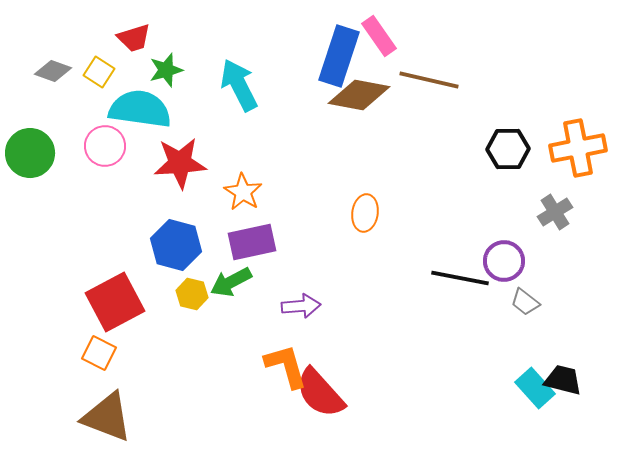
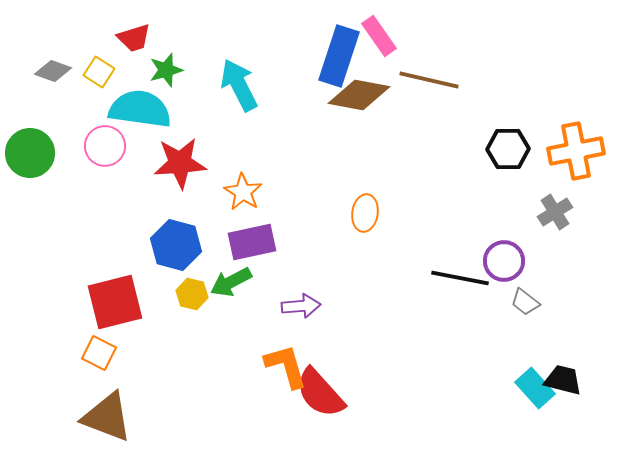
orange cross: moved 2 px left, 3 px down
red square: rotated 14 degrees clockwise
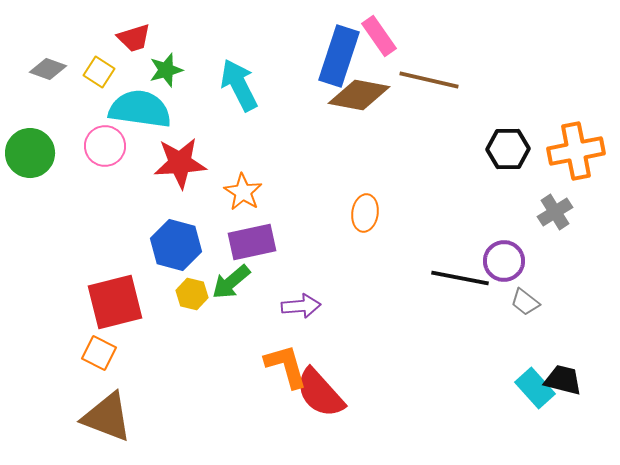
gray diamond: moved 5 px left, 2 px up
green arrow: rotated 12 degrees counterclockwise
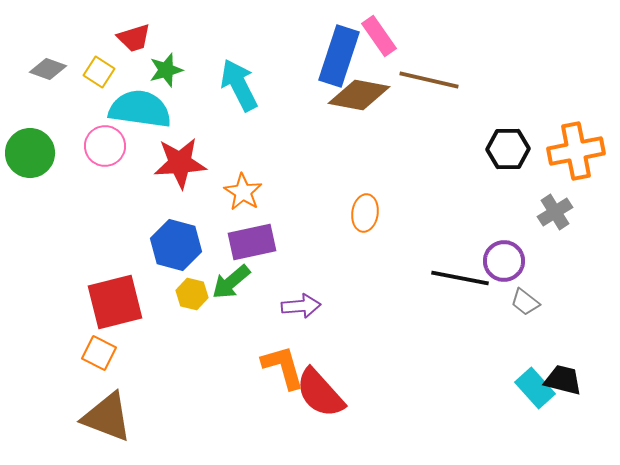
orange L-shape: moved 3 px left, 1 px down
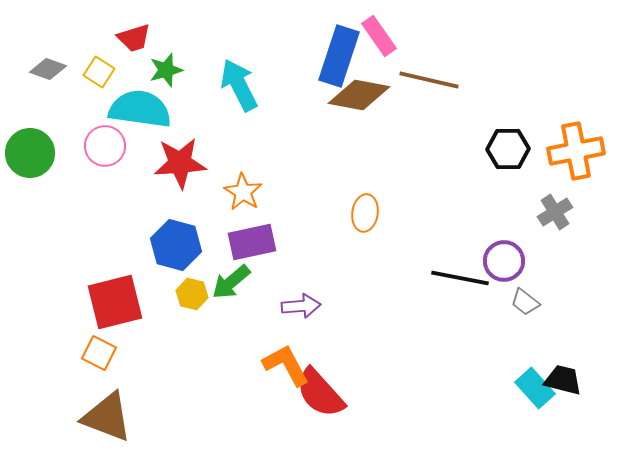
orange L-shape: moved 3 px right, 2 px up; rotated 12 degrees counterclockwise
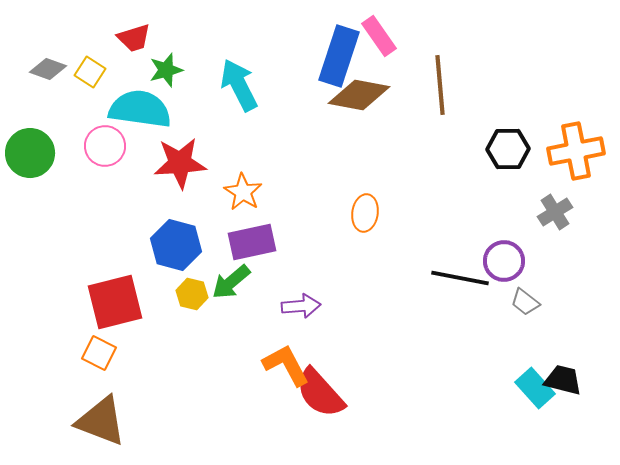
yellow square: moved 9 px left
brown line: moved 11 px right, 5 px down; rotated 72 degrees clockwise
brown triangle: moved 6 px left, 4 px down
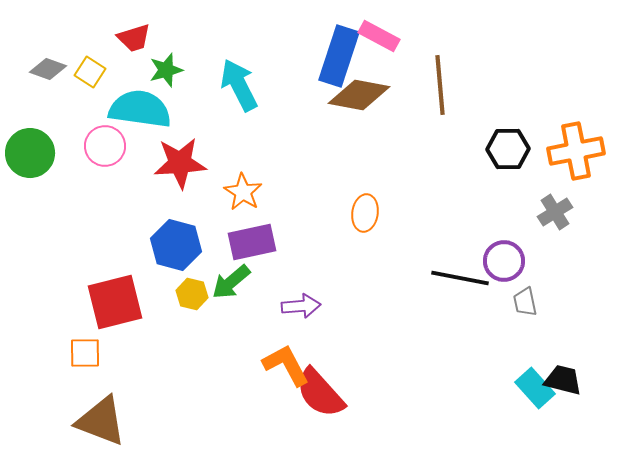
pink rectangle: rotated 27 degrees counterclockwise
gray trapezoid: rotated 40 degrees clockwise
orange square: moved 14 px left; rotated 28 degrees counterclockwise
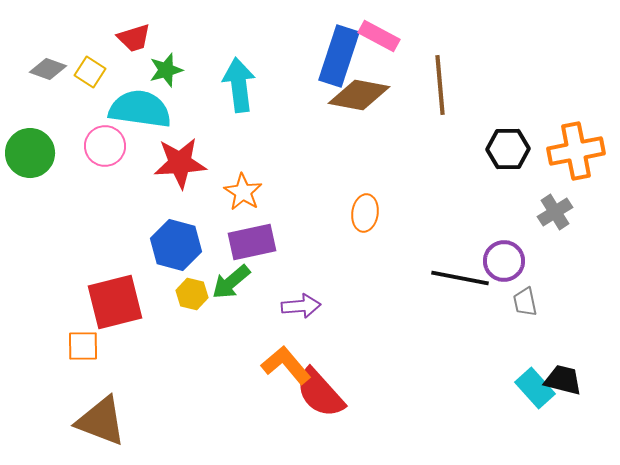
cyan arrow: rotated 20 degrees clockwise
orange square: moved 2 px left, 7 px up
orange L-shape: rotated 12 degrees counterclockwise
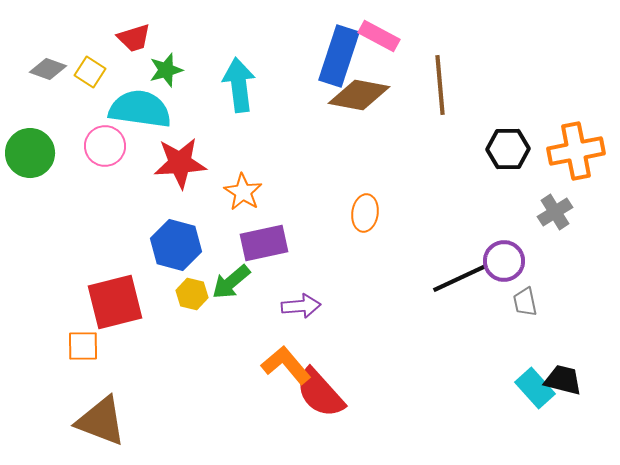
purple rectangle: moved 12 px right, 1 px down
black line: rotated 36 degrees counterclockwise
